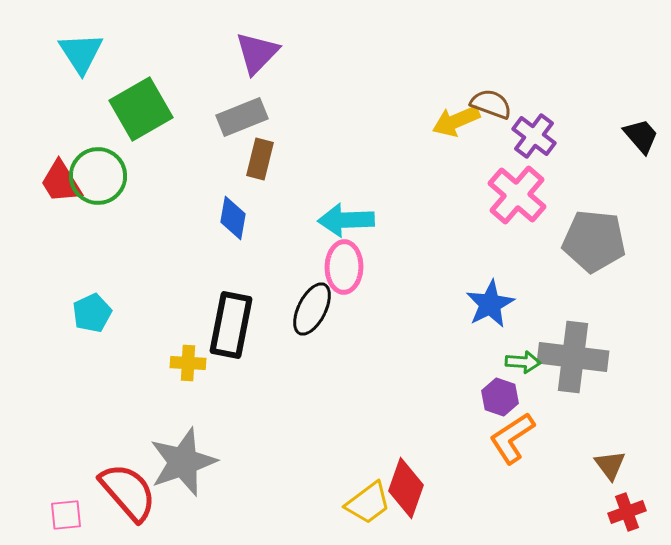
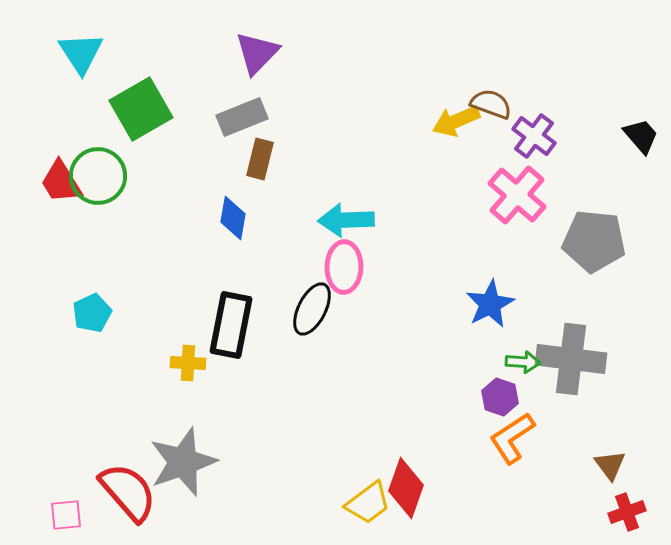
gray cross: moved 2 px left, 2 px down
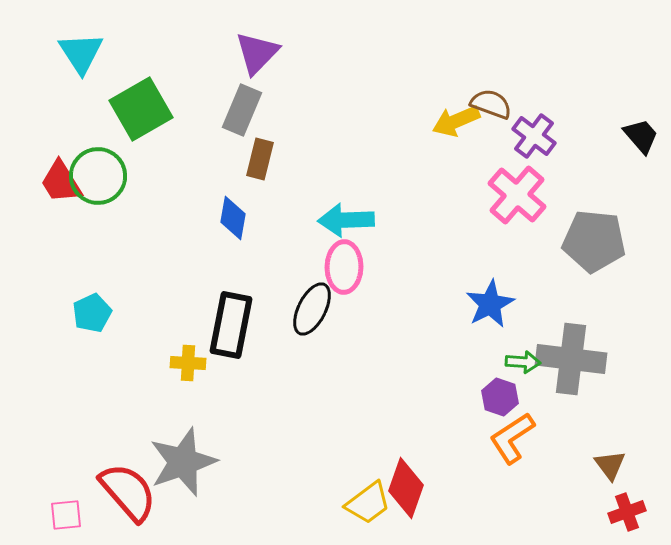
gray rectangle: moved 7 px up; rotated 45 degrees counterclockwise
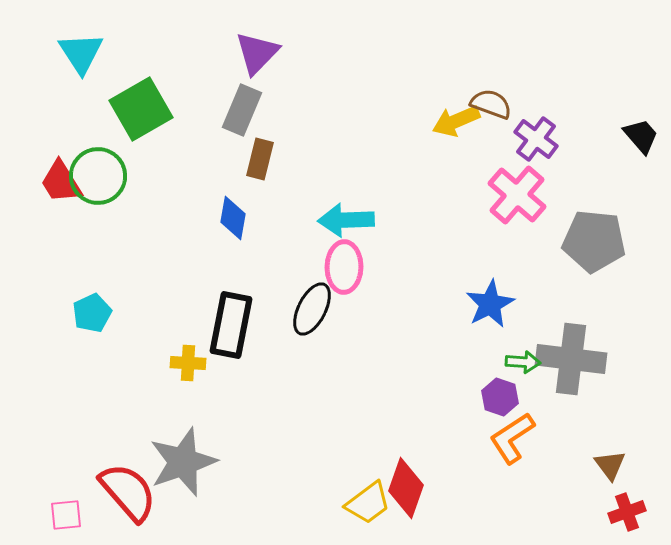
purple cross: moved 2 px right, 3 px down
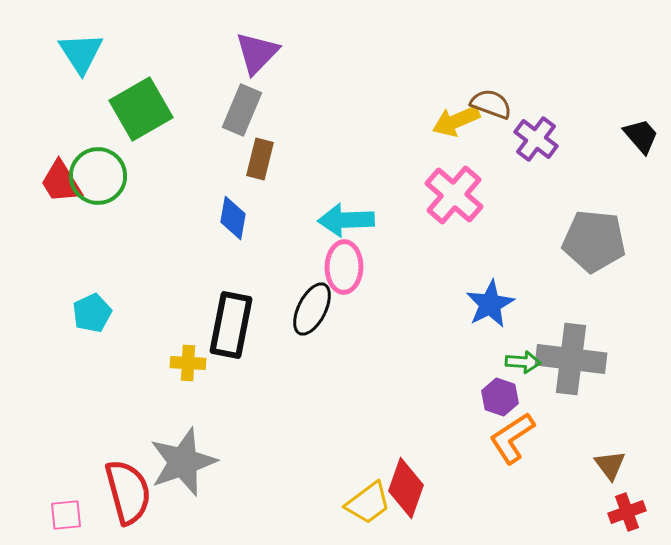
pink cross: moved 63 px left
red semicircle: rotated 26 degrees clockwise
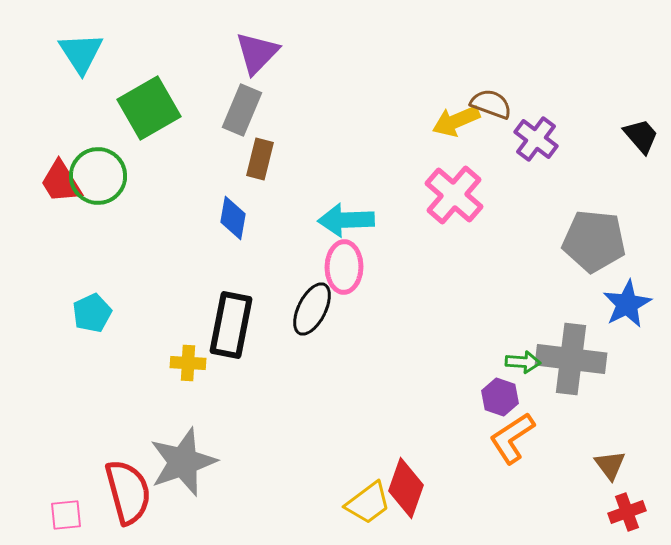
green square: moved 8 px right, 1 px up
blue star: moved 137 px right
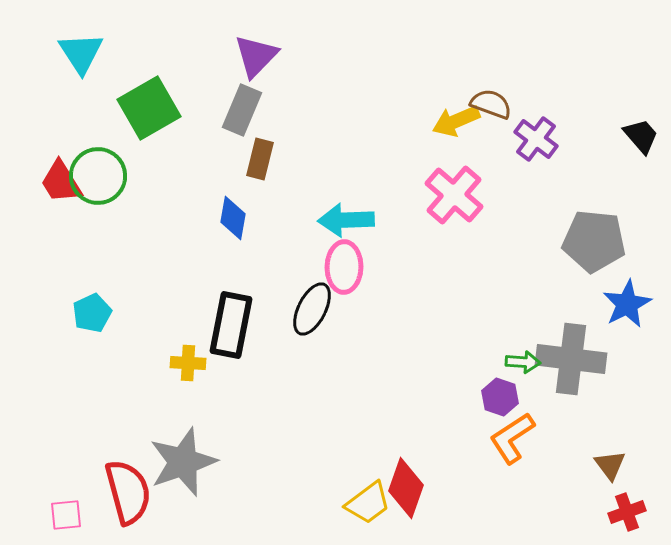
purple triangle: moved 1 px left, 3 px down
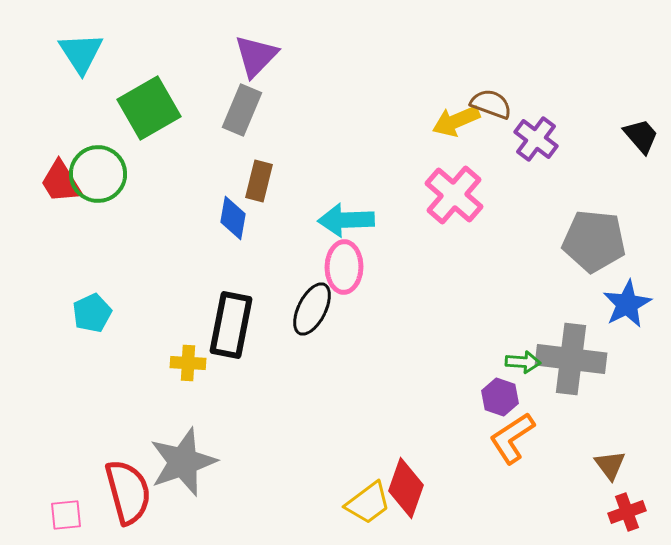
brown rectangle: moved 1 px left, 22 px down
green circle: moved 2 px up
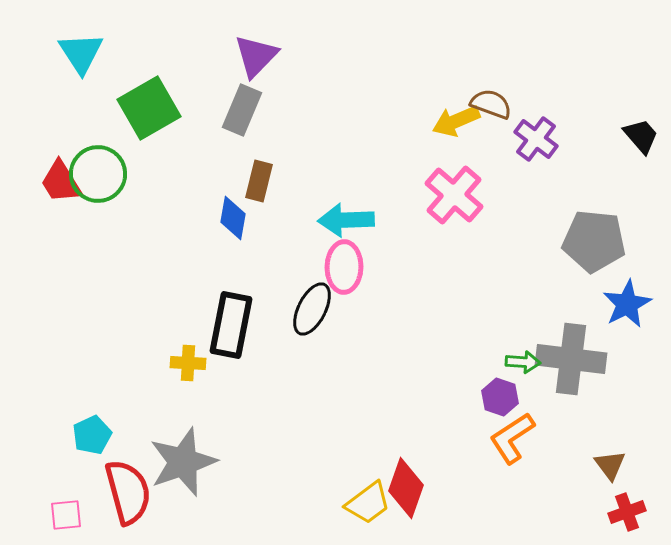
cyan pentagon: moved 122 px down
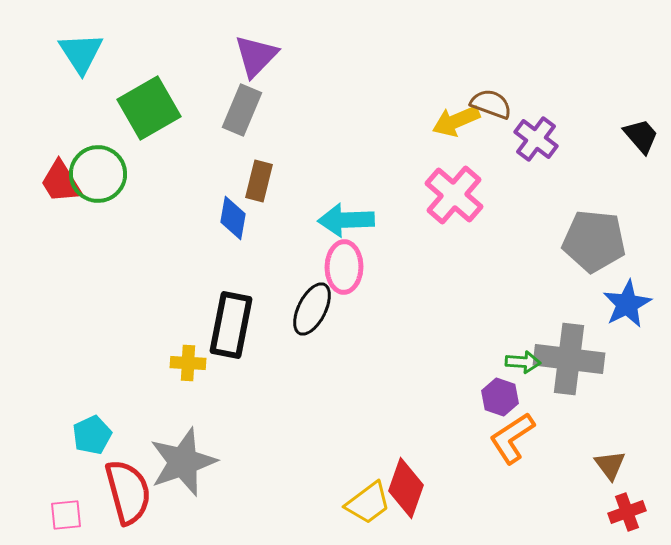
gray cross: moved 2 px left
